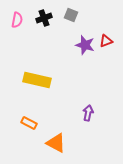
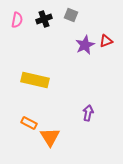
black cross: moved 1 px down
purple star: rotated 30 degrees clockwise
yellow rectangle: moved 2 px left
orange triangle: moved 6 px left, 6 px up; rotated 30 degrees clockwise
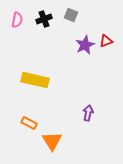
orange triangle: moved 2 px right, 4 px down
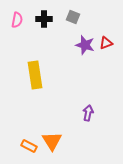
gray square: moved 2 px right, 2 px down
black cross: rotated 21 degrees clockwise
red triangle: moved 2 px down
purple star: rotated 30 degrees counterclockwise
yellow rectangle: moved 5 px up; rotated 68 degrees clockwise
orange rectangle: moved 23 px down
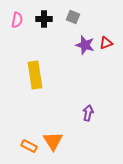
orange triangle: moved 1 px right
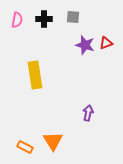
gray square: rotated 16 degrees counterclockwise
orange rectangle: moved 4 px left, 1 px down
